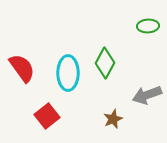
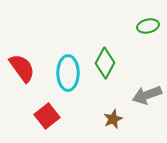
green ellipse: rotated 10 degrees counterclockwise
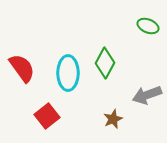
green ellipse: rotated 35 degrees clockwise
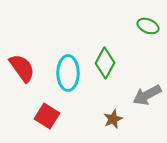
gray arrow: rotated 8 degrees counterclockwise
red square: rotated 20 degrees counterclockwise
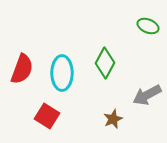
red semicircle: moved 1 px down; rotated 56 degrees clockwise
cyan ellipse: moved 6 px left
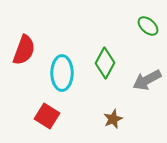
green ellipse: rotated 20 degrees clockwise
red semicircle: moved 2 px right, 19 px up
gray arrow: moved 15 px up
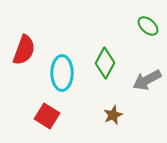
brown star: moved 4 px up
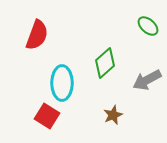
red semicircle: moved 13 px right, 15 px up
green diamond: rotated 20 degrees clockwise
cyan ellipse: moved 10 px down
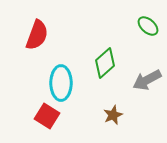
cyan ellipse: moved 1 px left
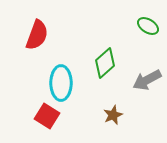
green ellipse: rotated 10 degrees counterclockwise
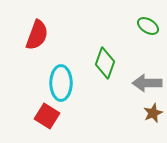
green diamond: rotated 28 degrees counterclockwise
gray arrow: moved 3 px down; rotated 28 degrees clockwise
brown star: moved 40 px right, 2 px up
